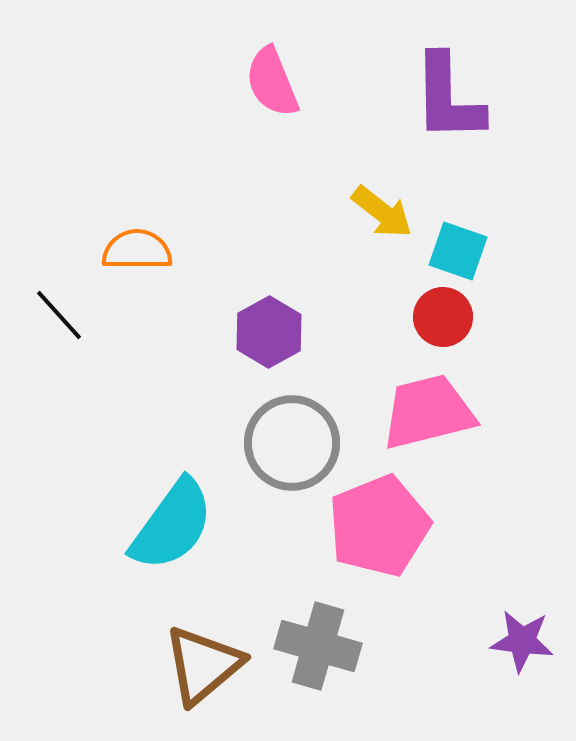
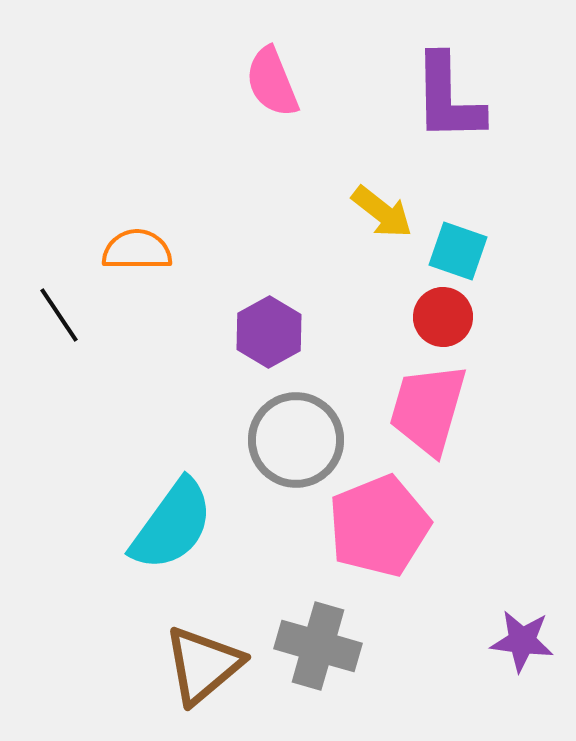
black line: rotated 8 degrees clockwise
pink trapezoid: moved 3 px up; rotated 60 degrees counterclockwise
gray circle: moved 4 px right, 3 px up
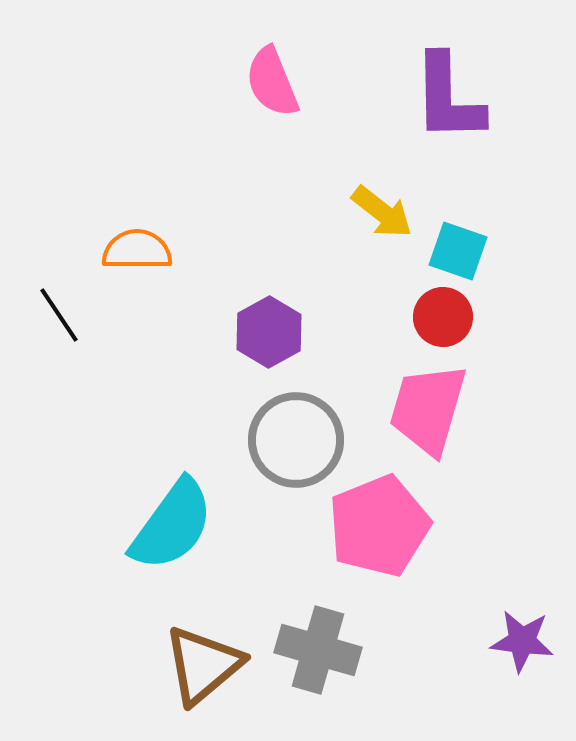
gray cross: moved 4 px down
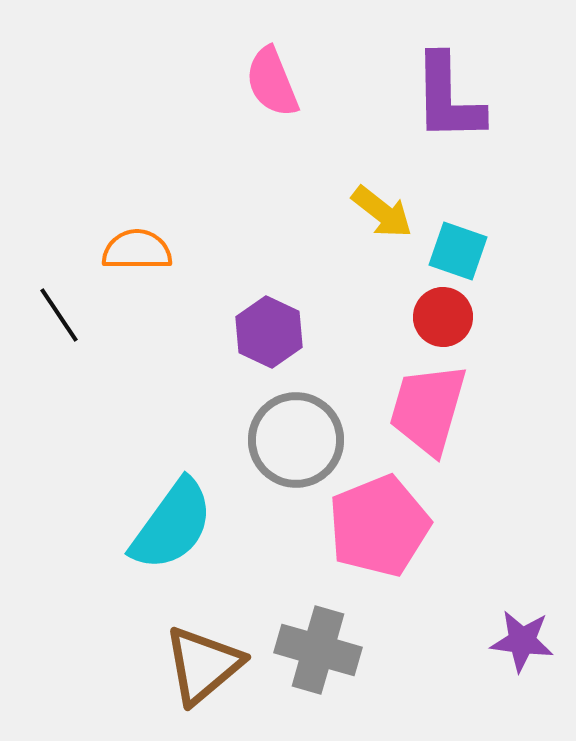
purple hexagon: rotated 6 degrees counterclockwise
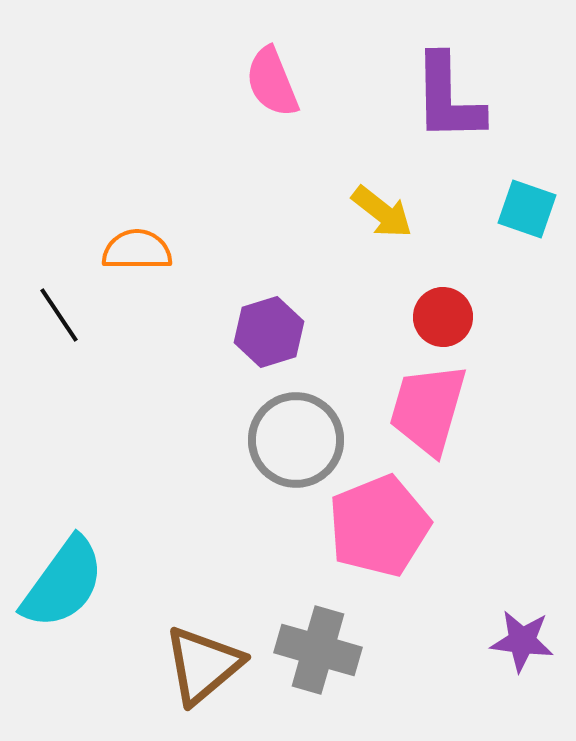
cyan square: moved 69 px right, 42 px up
purple hexagon: rotated 18 degrees clockwise
cyan semicircle: moved 109 px left, 58 px down
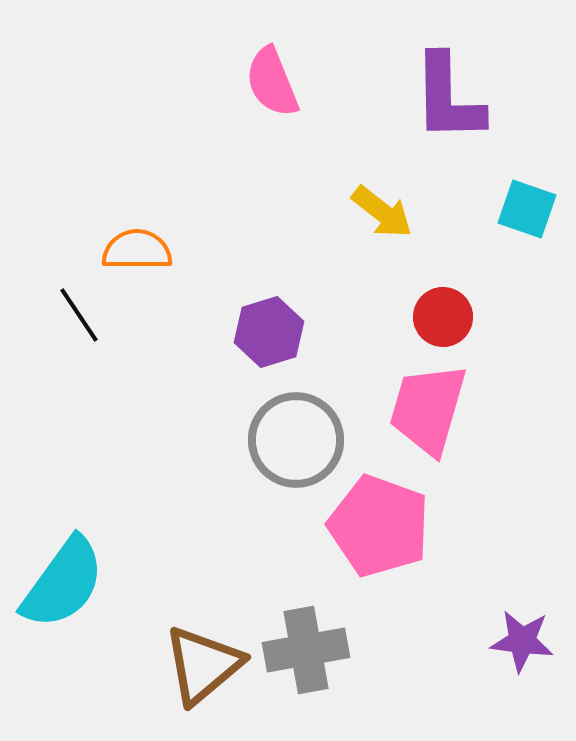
black line: moved 20 px right
pink pentagon: rotated 30 degrees counterclockwise
gray cross: moved 12 px left; rotated 26 degrees counterclockwise
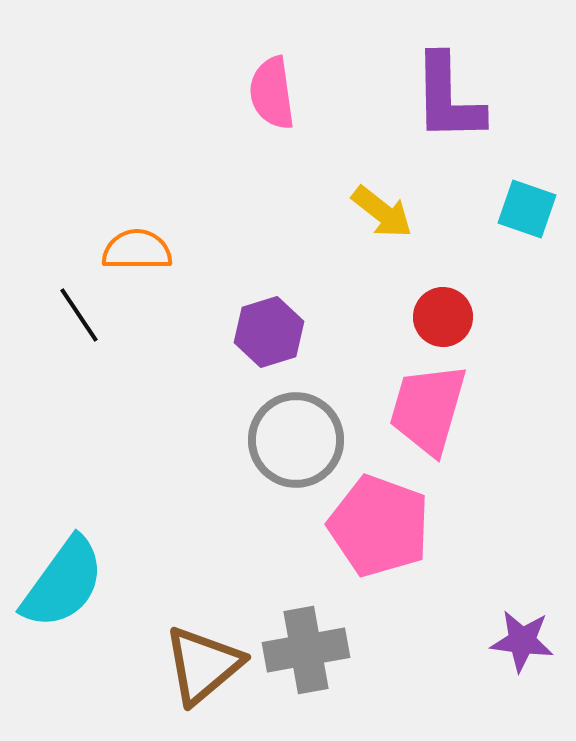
pink semicircle: moved 11 px down; rotated 14 degrees clockwise
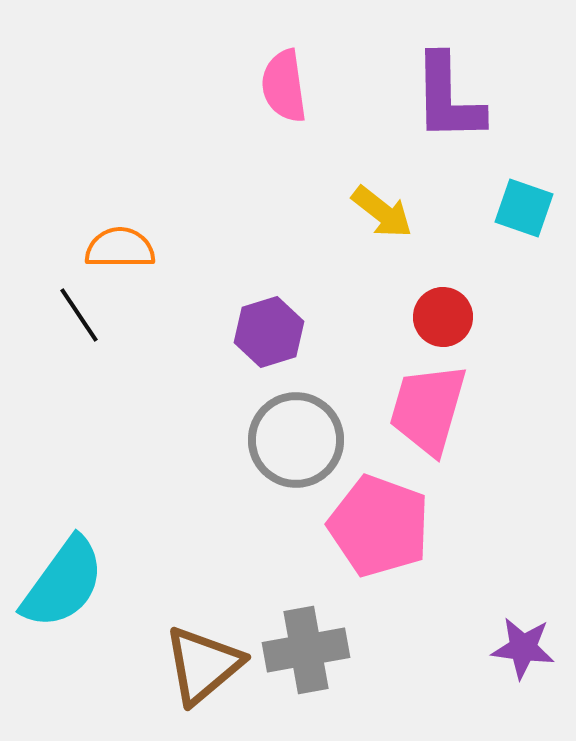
pink semicircle: moved 12 px right, 7 px up
cyan square: moved 3 px left, 1 px up
orange semicircle: moved 17 px left, 2 px up
purple star: moved 1 px right, 7 px down
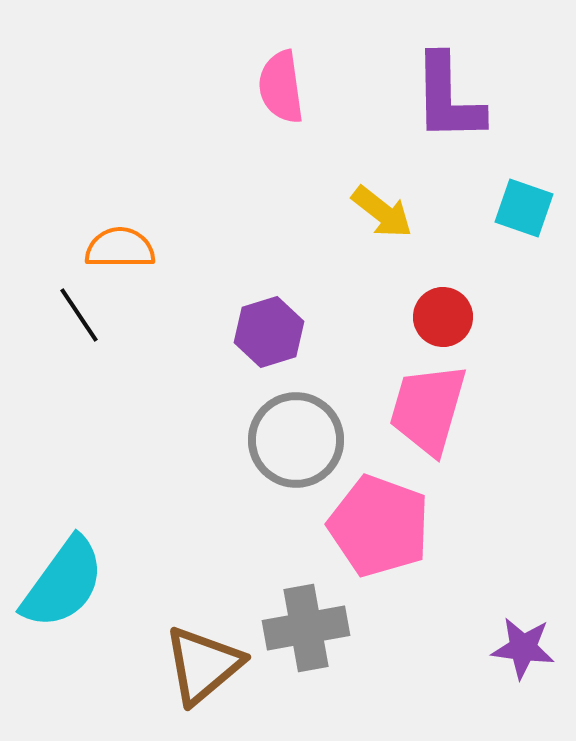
pink semicircle: moved 3 px left, 1 px down
gray cross: moved 22 px up
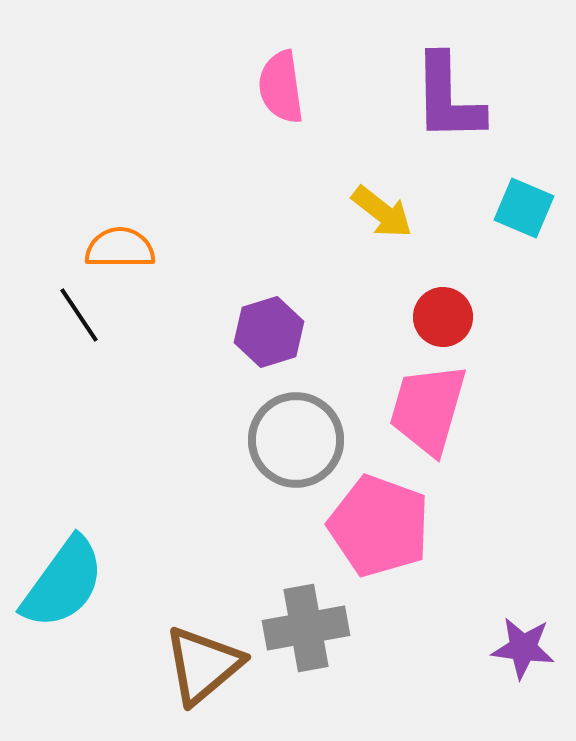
cyan square: rotated 4 degrees clockwise
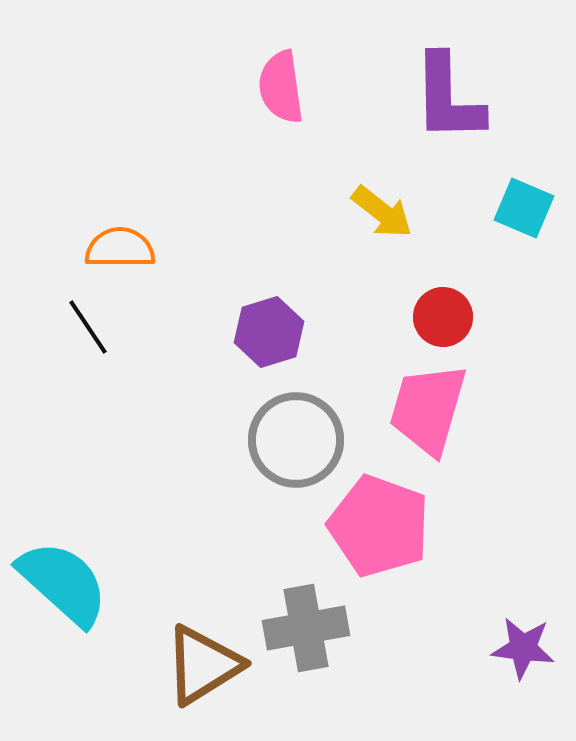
black line: moved 9 px right, 12 px down
cyan semicircle: rotated 84 degrees counterclockwise
brown triangle: rotated 8 degrees clockwise
